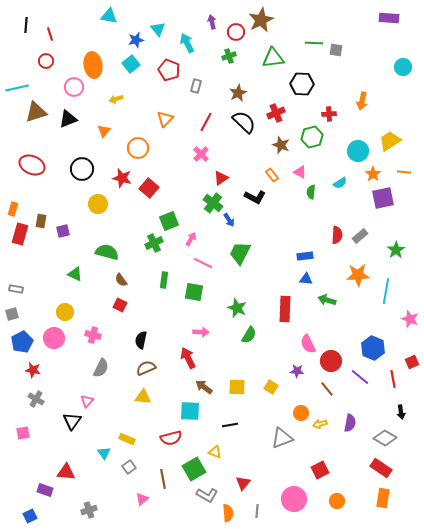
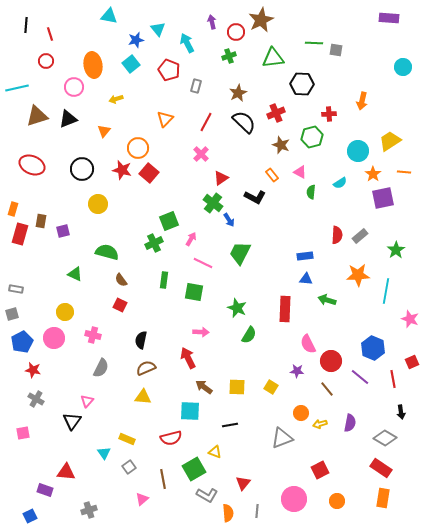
brown triangle at (36, 112): moved 1 px right, 4 px down
red star at (122, 178): moved 8 px up
red square at (149, 188): moved 15 px up
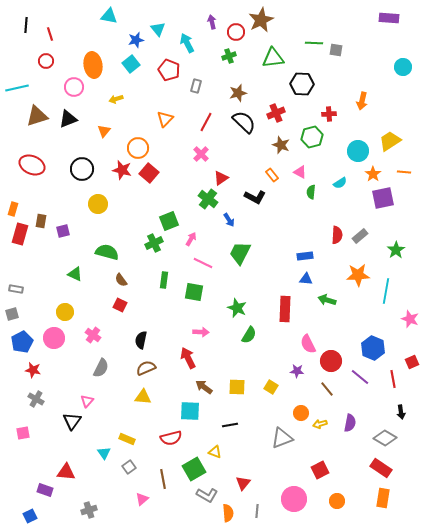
brown star at (238, 93): rotated 12 degrees clockwise
green cross at (213, 203): moved 5 px left, 4 px up
pink cross at (93, 335): rotated 21 degrees clockwise
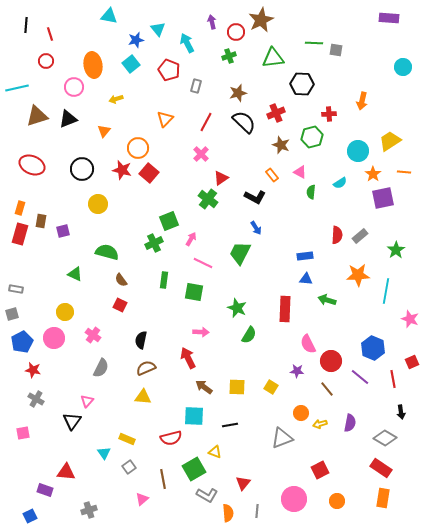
orange rectangle at (13, 209): moved 7 px right, 1 px up
blue arrow at (229, 220): moved 27 px right, 8 px down
cyan square at (190, 411): moved 4 px right, 5 px down
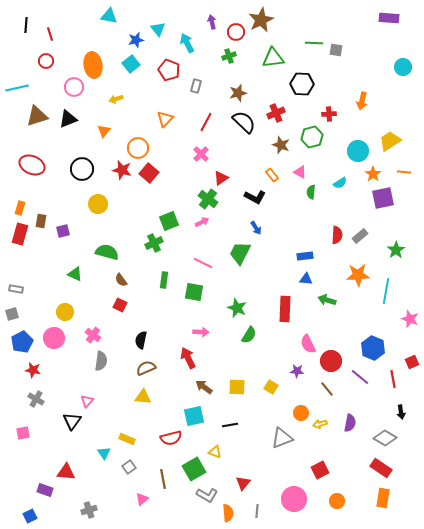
pink arrow at (191, 239): moved 11 px right, 17 px up; rotated 32 degrees clockwise
gray semicircle at (101, 368): moved 7 px up; rotated 18 degrees counterclockwise
cyan square at (194, 416): rotated 15 degrees counterclockwise
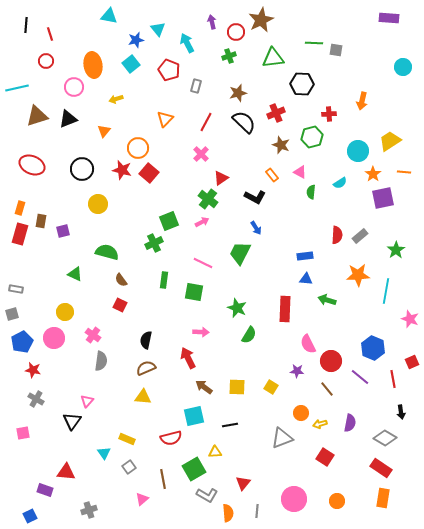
black semicircle at (141, 340): moved 5 px right
yellow triangle at (215, 452): rotated 24 degrees counterclockwise
red square at (320, 470): moved 5 px right, 13 px up; rotated 30 degrees counterclockwise
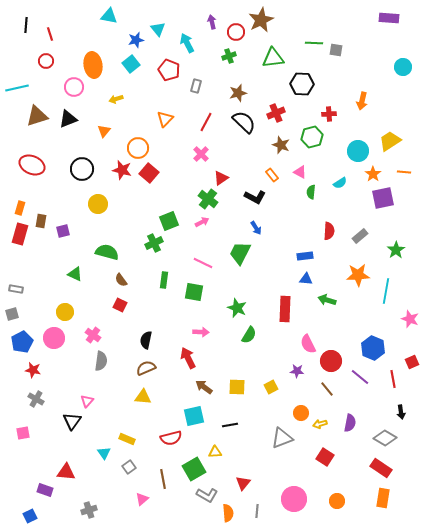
red semicircle at (337, 235): moved 8 px left, 4 px up
yellow square at (271, 387): rotated 32 degrees clockwise
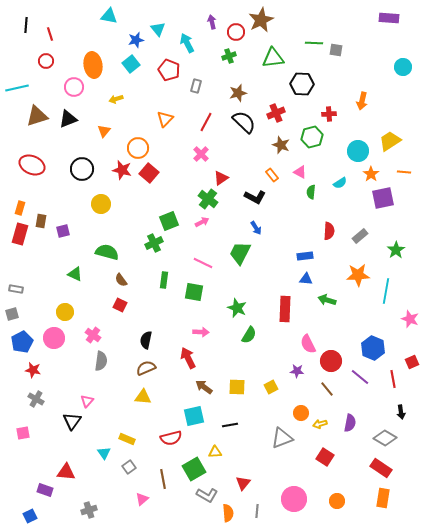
orange star at (373, 174): moved 2 px left
yellow circle at (98, 204): moved 3 px right
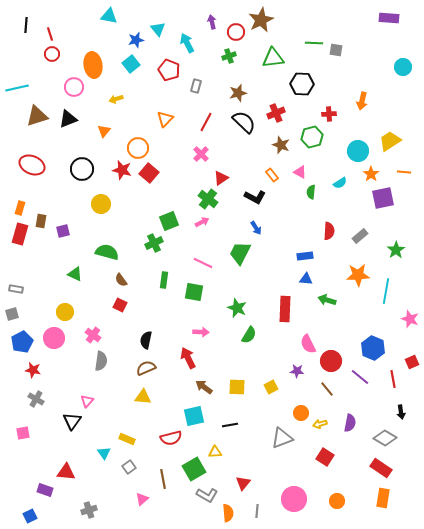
red circle at (46, 61): moved 6 px right, 7 px up
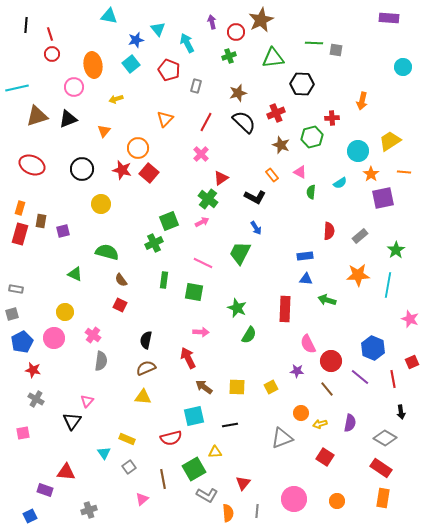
red cross at (329, 114): moved 3 px right, 4 px down
cyan line at (386, 291): moved 2 px right, 6 px up
